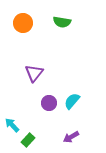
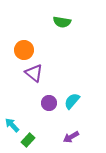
orange circle: moved 1 px right, 27 px down
purple triangle: rotated 30 degrees counterclockwise
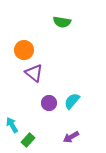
cyan arrow: rotated 14 degrees clockwise
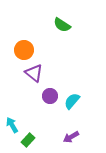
green semicircle: moved 3 px down; rotated 24 degrees clockwise
purple circle: moved 1 px right, 7 px up
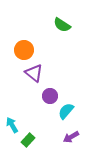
cyan semicircle: moved 6 px left, 10 px down
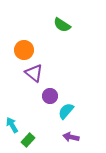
purple arrow: rotated 42 degrees clockwise
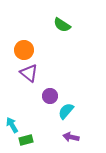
purple triangle: moved 5 px left
green rectangle: moved 2 px left; rotated 32 degrees clockwise
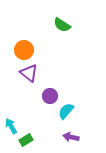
cyan arrow: moved 1 px left, 1 px down
green rectangle: rotated 16 degrees counterclockwise
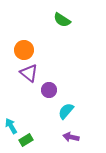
green semicircle: moved 5 px up
purple circle: moved 1 px left, 6 px up
